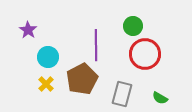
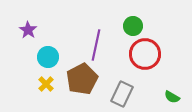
purple line: rotated 12 degrees clockwise
gray rectangle: rotated 10 degrees clockwise
green semicircle: moved 12 px right, 1 px up
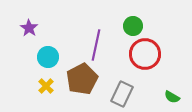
purple star: moved 1 px right, 2 px up
yellow cross: moved 2 px down
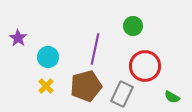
purple star: moved 11 px left, 10 px down
purple line: moved 1 px left, 4 px down
red circle: moved 12 px down
brown pentagon: moved 4 px right, 7 px down; rotated 12 degrees clockwise
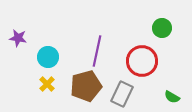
green circle: moved 29 px right, 2 px down
purple star: rotated 24 degrees counterclockwise
purple line: moved 2 px right, 2 px down
red circle: moved 3 px left, 5 px up
yellow cross: moved 1 px right, 2 px up
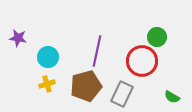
green circle: moved 5 px left, 9 px down
yellow cross: rotated 28 degrees clockwise
